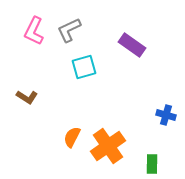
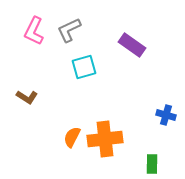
orange cross: moved 3 px left, 7 px up; rotated 28 degrees clockwise
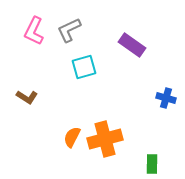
blue cross: moved 17 px up
orange cross: rotated 8 degrees counterclockwise
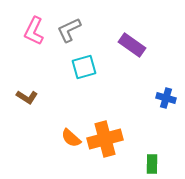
orange semicircle: moved 1 px left, 1 px down; rotated 75 degrees counterclockwise
